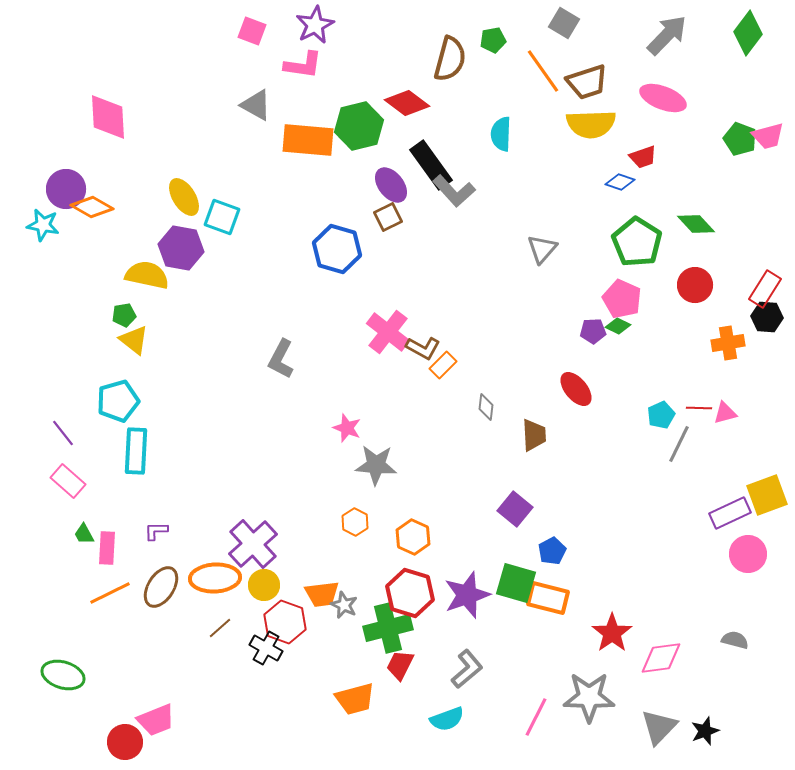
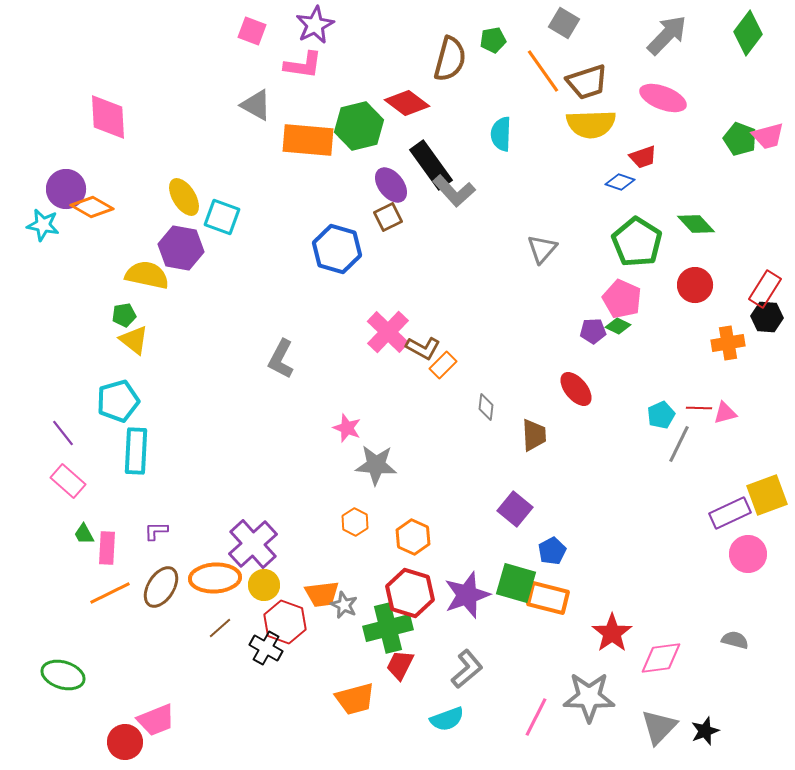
pink cross at (388, 332): rotated 6 degrees clockwise
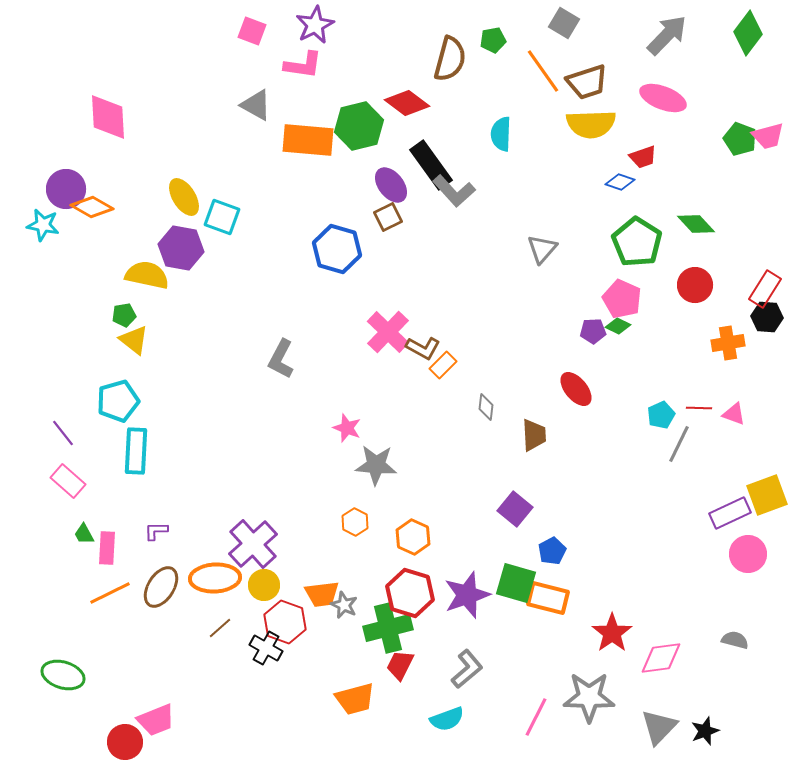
pink triangle at (725, 413): moved 9 px right, 1 px down; rotated 35 degrees clockwise
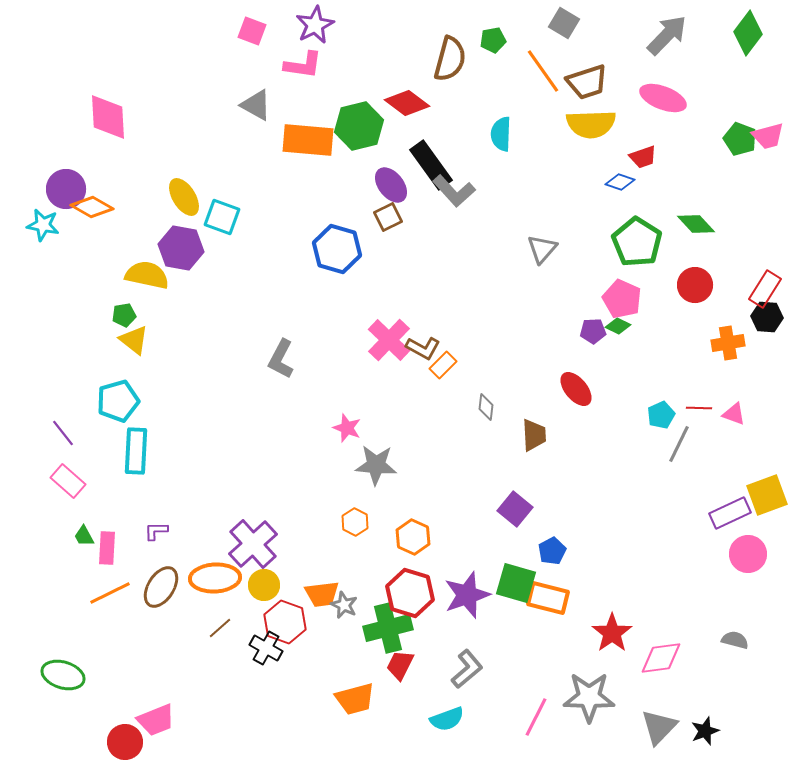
pink cross at (388, 332): moved 1 px right, 8 px down
green trapezoid at (84, 534): moved 2 px down
